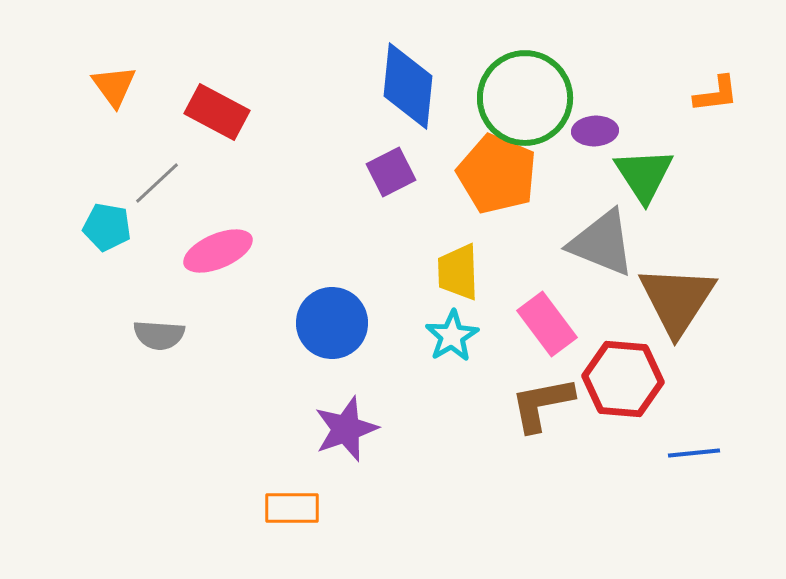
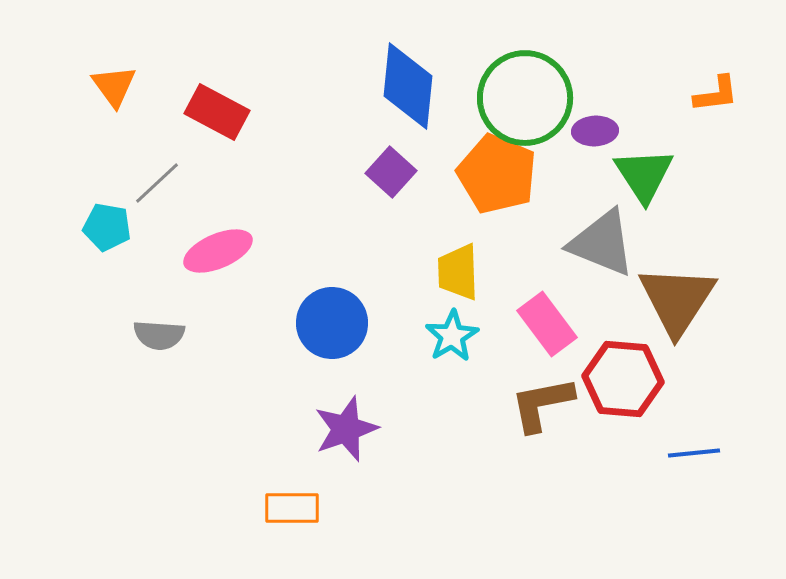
purple square: rotated 21 degrees counterclockwise
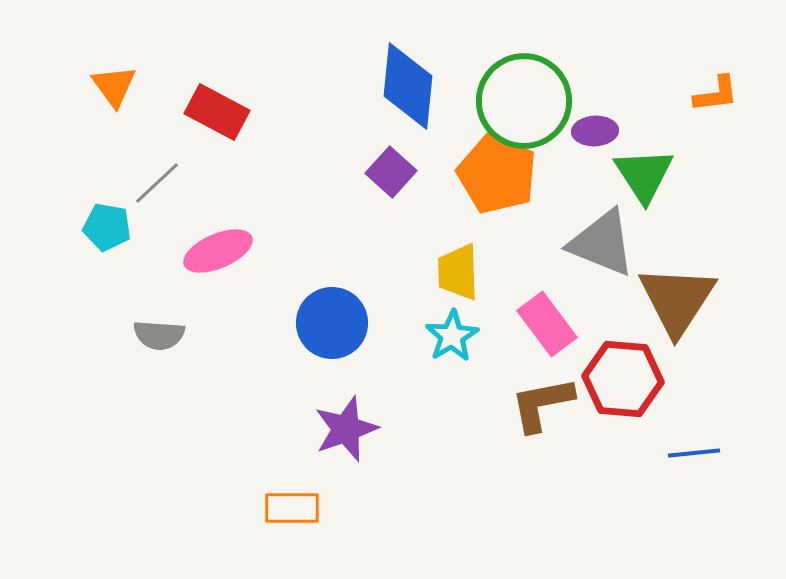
green circle: moved 1 px left, 3 px down
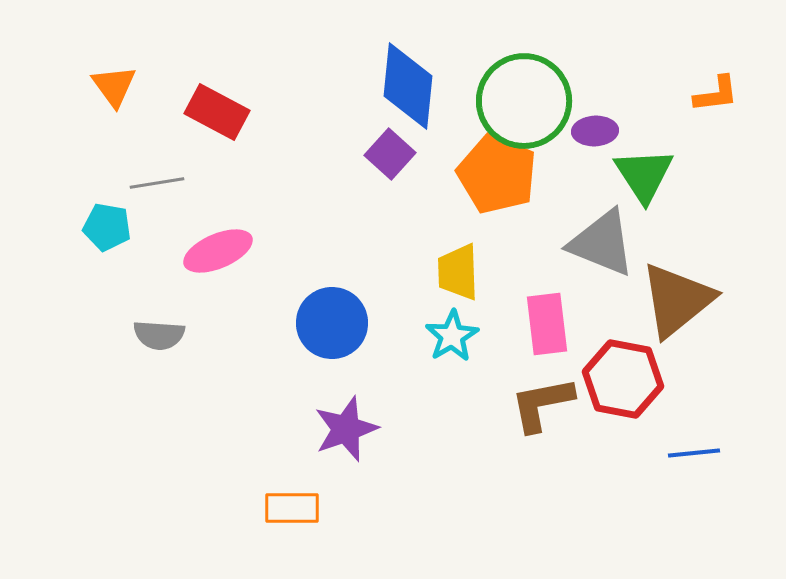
purple square: moved 1 px left, 18 px up
gray line: rotated 34 degrees clockwise
brown triangle: rotated 18 degrees clockwise
pink rectangle: rotated 30 degrees clockwise
red hexagon: rotated 6 degrees clockwise
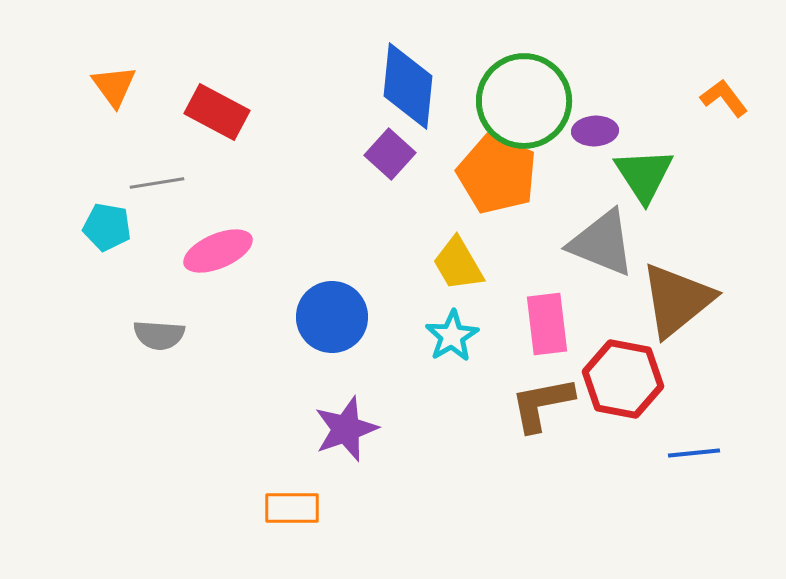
orange L-shape: moved 8 px right, 4 px down; rotated 120 degrees counterclockwise
yellow trapezoid: moved 8 px up; rotated 28 degrees counterclockwise
blue circle: moved 6 px up
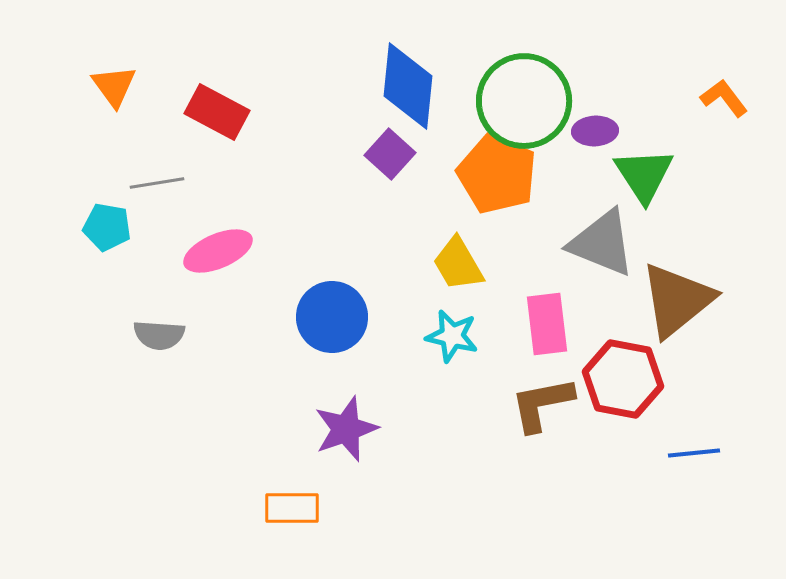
cyan star: rotated 28 degrees counterclockwise
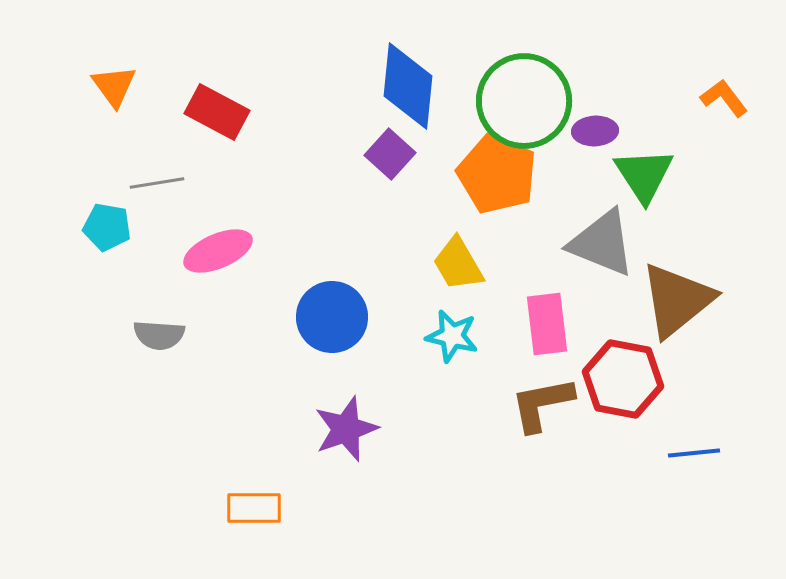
orange rectangle: moved 38 px left
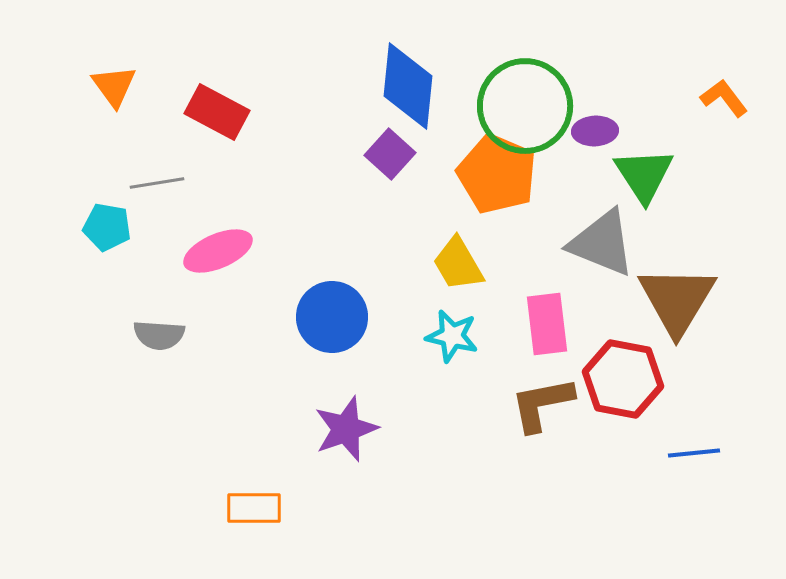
green circle: moved 1 px right, 5 px down
brown triangle: rotated 20 degrees counterclockwise
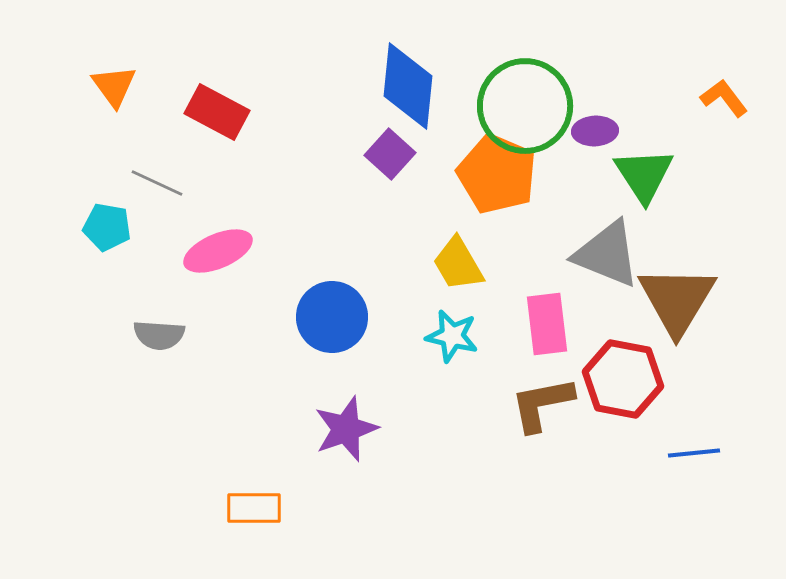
gray line: rotated 34 degrees clockwise
gray triangle: moved 5 px right, 11 px down
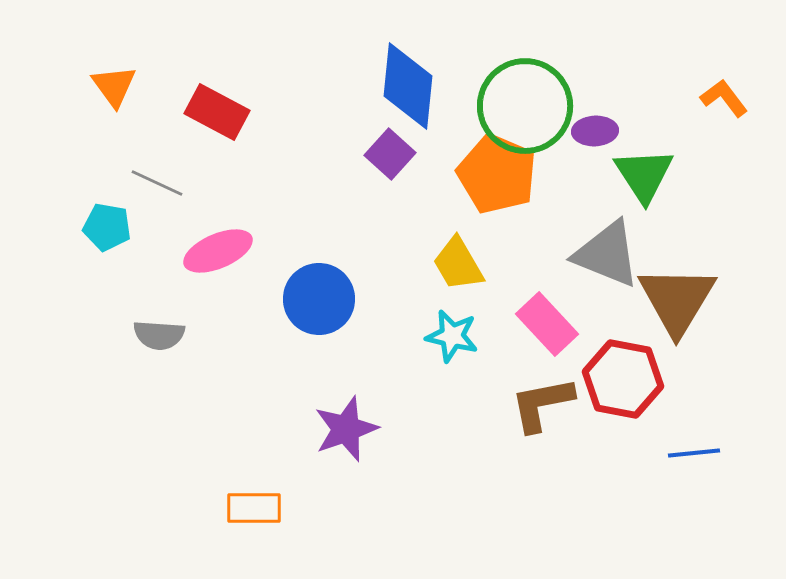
blue circle: moved 13 px left, 18 px up
pink rectangle: rotated 36 degrees counterclockwise
